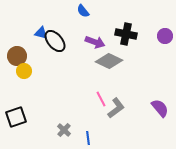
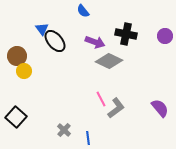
blue triangle: moved 1 px right, 4 px up; rotated 40 degrees clockwise
black square: rotated 30 degrees counterclockwise
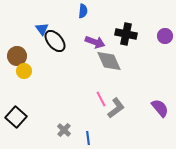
blue semicircle: rotated 136 degrees counterclockwise
gray diamond: rotated 40 degrees clockwise
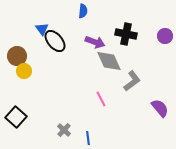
gray L-shape: moved 16 px right, 27 px up
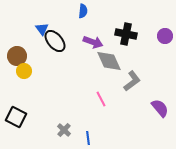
purple arrow: moved 2 px left
black square: rotated 15 degrees counterclockwise
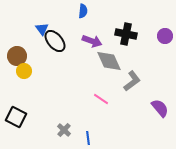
purple arrow: moved 1 px left, 1 px up
pink line: rotated 28 degrees counterclockwise
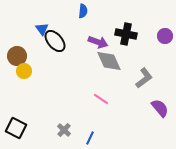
purple arrow: moved 6 px right, 1 px down
gray L-shape: moved 12 px right, 3 px up
black square: moved 11 px down
blue line: moved 2 px right; rotated 32 degrees clockwise
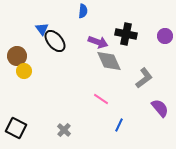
blue line: moved 29 px right, 13 px up
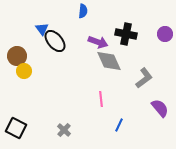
purple circle: moved 2 px up
pink line: rotated 49 degrees clockwise
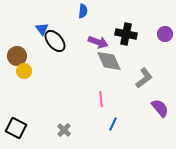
blue line: moved 6 px left, 1 px up
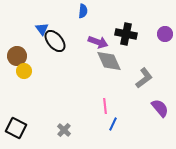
pink line: moved 4 px right, 7 px down
